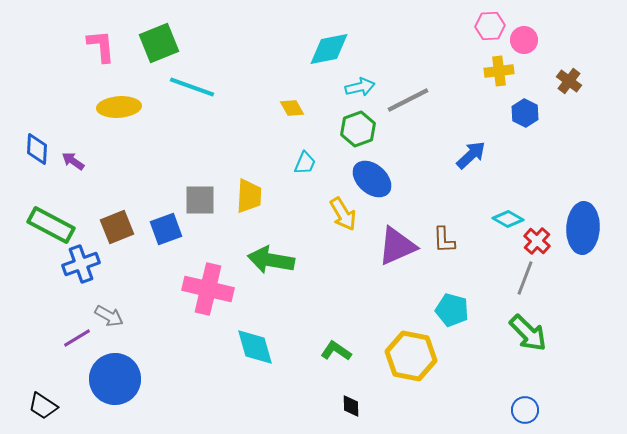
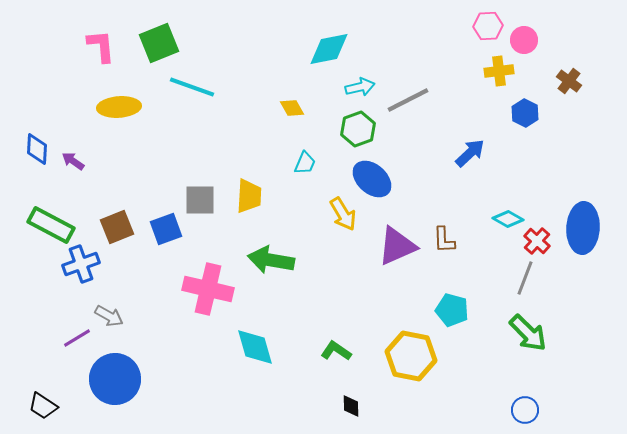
pink hexagon at (490, 26): moved 2 px left
blue arrow at (471, 155): moved 1 px left, 2 px up
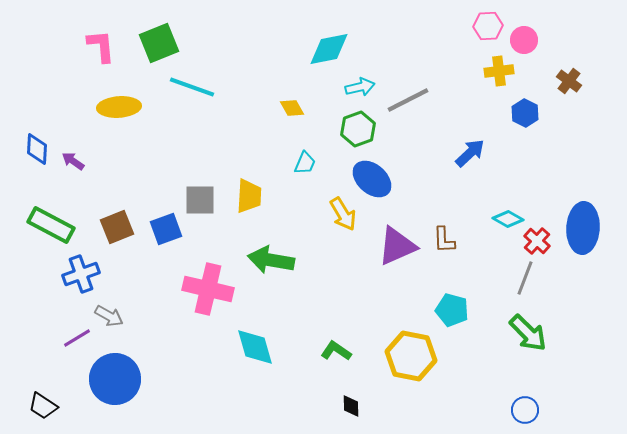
blue cross at (81, 264): moved 10 px down
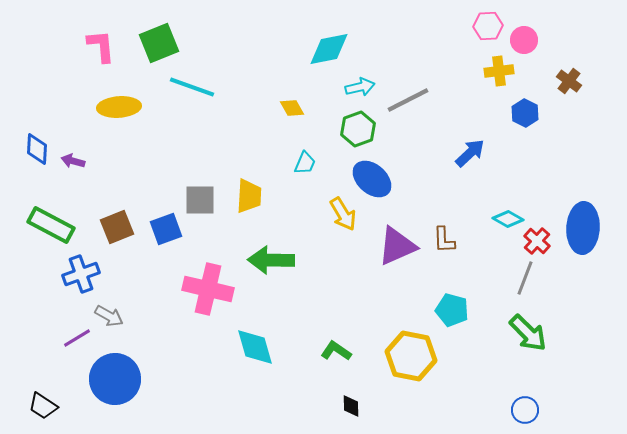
purple arrow at (73, 161): rotated 20 degrees counterclockwise
green arrow at (271, 260): rotated 9 degrees counterclockwise
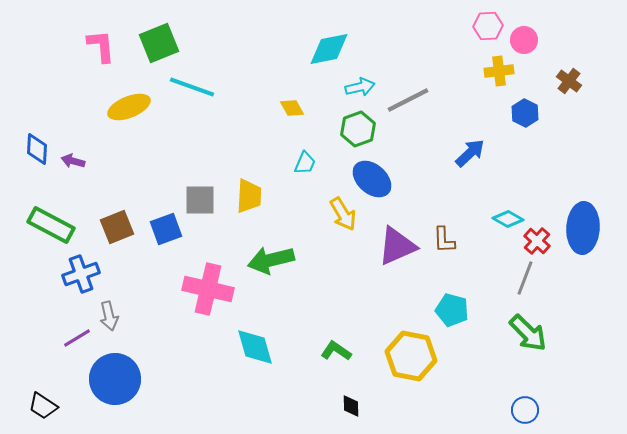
yellow ellipse at (119, 107): moved 10 px right; rotated 18 degrees counterclockwise
green arrow at (271, 260): rotated 15 degrees counterclockwise
gray arrow at (109, 316): rotated 48 degrees clockwise
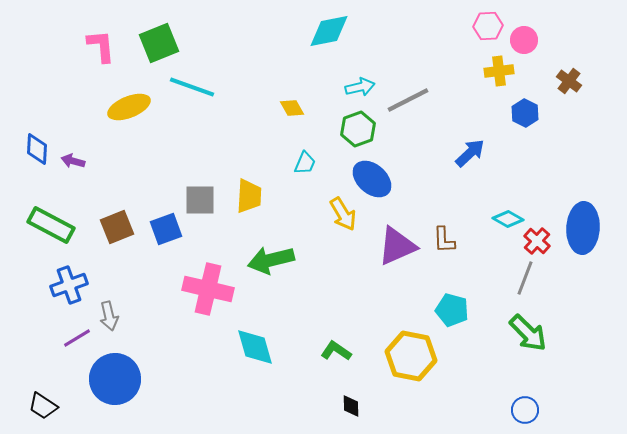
cyan diamond at (329, 49): moved 18 px up
blue cross at (81, 274): moved 12 px left, 11 px down
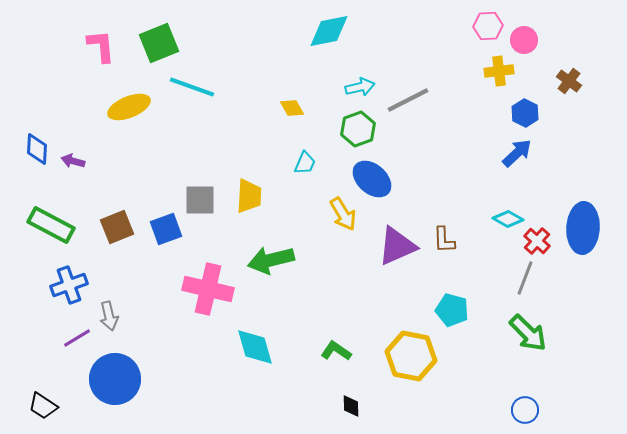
blue arrow at (470, 153): moved 47 px right
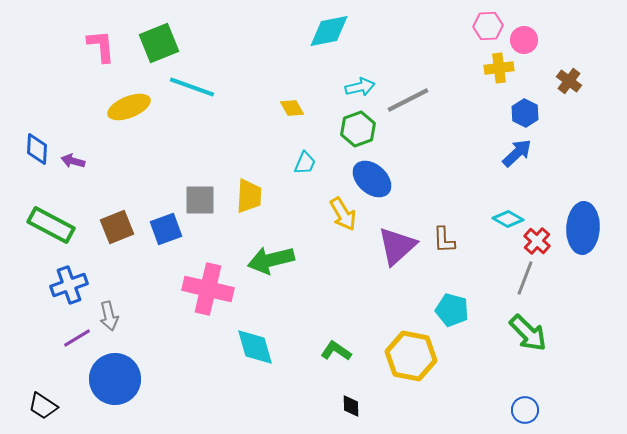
yellow cross at (499, 71): moved 3 px up
purple triangle at (397, 246): rotated 18 degrees counterclockwise
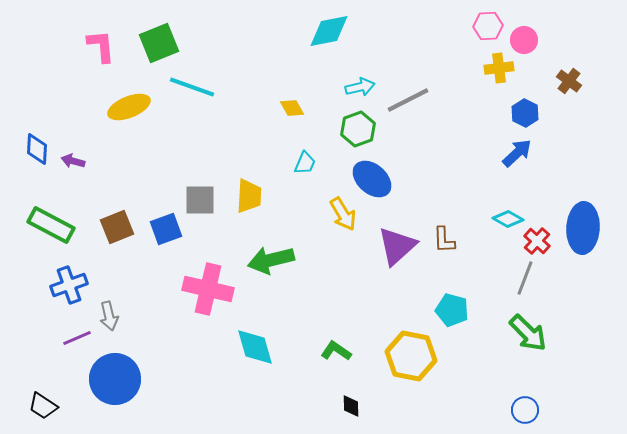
purple line at (77, 338): rotated 8 degrees clockwise
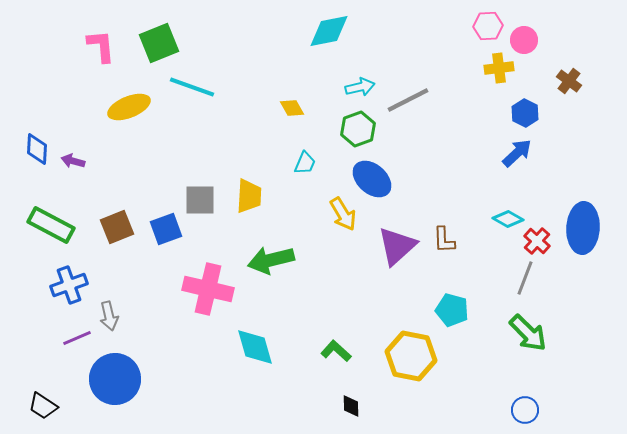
green L-shape at (336, 351): rotated 8 degrees clockwise
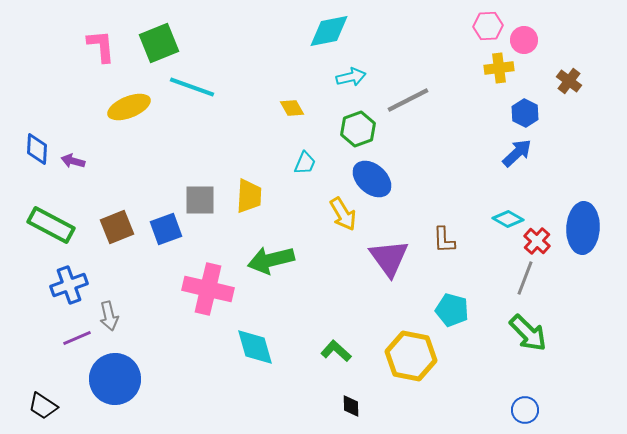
cyan arrow at (360, 87): moved 9 px left, 10 px up
purple triangle at (397, 246): moved 8 px left, 12 px down; rotated 24 degrees counterclockwise
